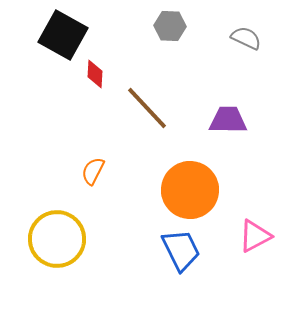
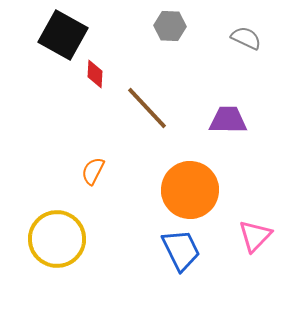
pink triangle: rotated 18 degrees counterclockwise
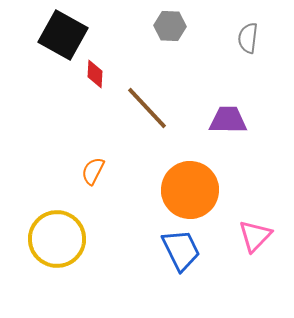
gray semicircle: moved 2 px right; rotated 108 degrees counterclockwise
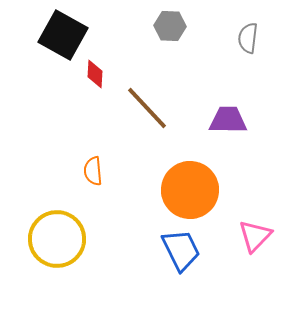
orange semicircle: rotated 32 degrees counterclockwise
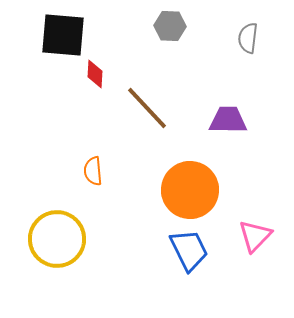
black square: rotated 24 degrees counterclockwise
blue trapezoid: moved 8 px right
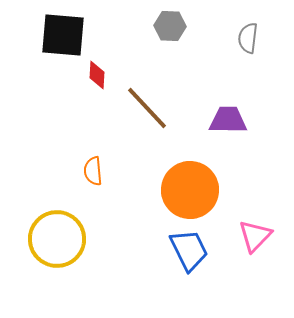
red diamond: moved 2 px right, 1 px down
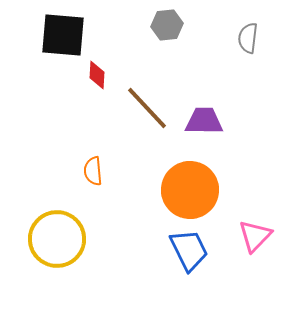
gray hexagon: moved 3 px left, 1 px up; rotated 8 degrees counterclockwise
purple trapezoid: moved 24 px left, 1 px down
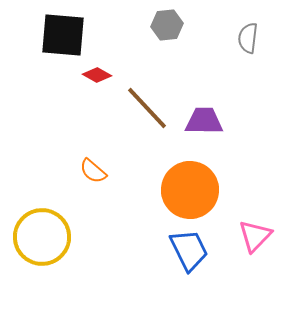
red diamond: rotated 64 degrees counterclockwise
orange semicircle: rotated 44 degrees counterclockwise
yellow circle: moved 15 px left, 2 px up
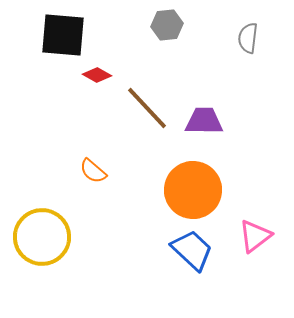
orange circle: moved 3 px right
pink triangle: rotated 9 degrees clockwise
blue trapezoid: moved 3 px right; rotated 21 degrees counterclockwise
